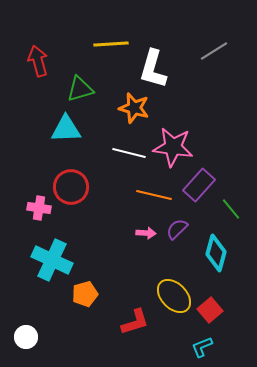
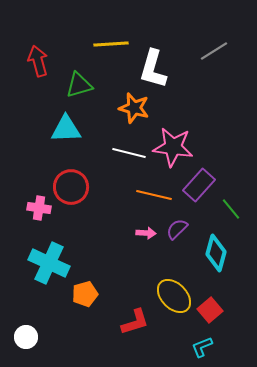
green triangle: moved 1 px left, 4 px up
cyan cross: moved 3 px left, 3 px down
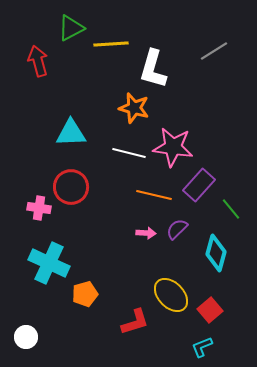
green triangle: moved 8 px left, 57 px up; rotated 12 degrees counterclockwise
cyan triangle: moved 5 px right, 4 px down
yellow ellipse: moved 3 px left, 1 px up
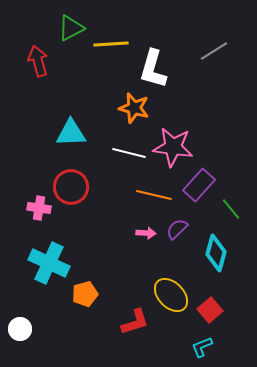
white circle: moved 6 px left, 8 px up
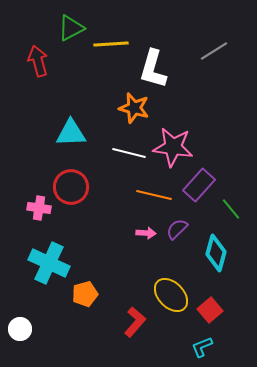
red L-shape: rotated 32 degrees counterclockwise
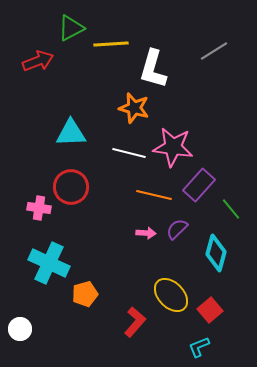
red arrow: rotated 84 degrees clockwise
cyan L-shape: moved 3 px left
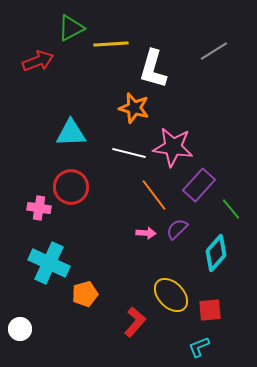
orange line: rotated 40 degrees clockwise
cyan diamond: rotated 27 degrees clockwise
red square: rotated 35 degrees clockwise
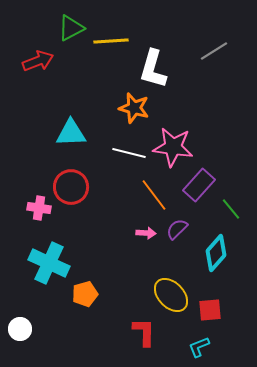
yellow line: moved 3 px up
red L-shape: moved 9 px right, 10 px down; rotated 40 degrees counterclockwise
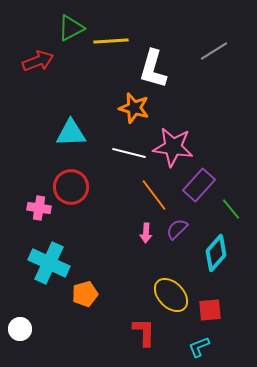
pink arrow: rotated 90 degrees clockwise
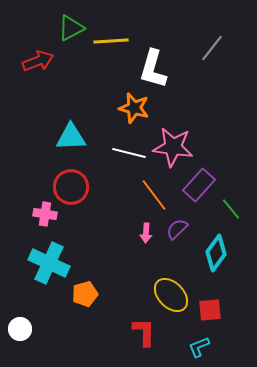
gray line: moved 2 px left, 3 px up; rotated 20 degrees counterclockwise
cyan triangle: moved 4 px down
pink cross: moved 6 px right, 6 px down
cyan diamond: rotated 6 degrees counterclockwise
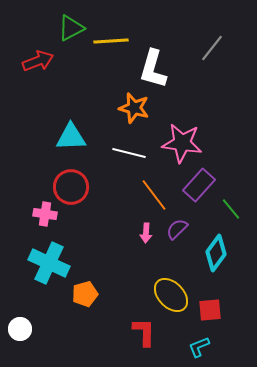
pink star: moved 9 px right, 4 px up
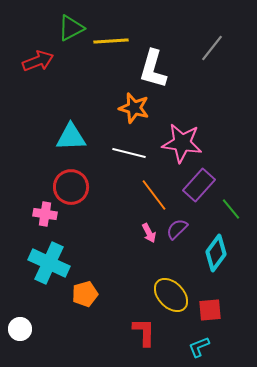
pink arrow: moved 3 px right; rotated 30 degrees counterclockwise
